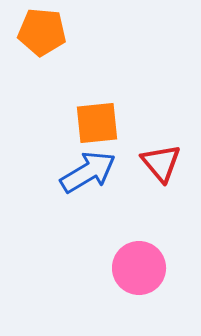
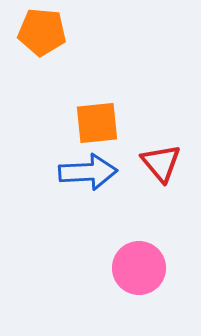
blue arrow: rotated 28 degrees clockwise
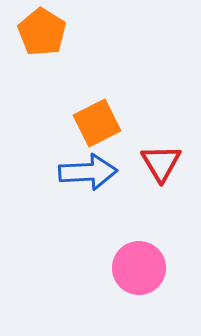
orange pentagon: rotated 27 degrees clockwise
orange square: rotated 21 degrees counterclockwise
red triangle: rotated 9 degrees clockwise
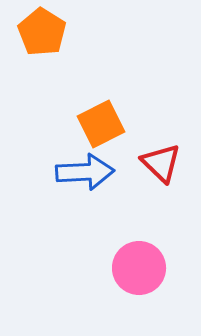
orange square: moved 4 px right, 1 px down
red triangle: rotated 15 degrees counterclockwise
blue arrow: moved 3 px left
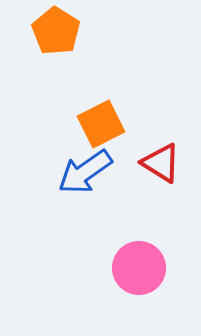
orange pentagon: moved 14 px right, 1 px up
red triangle: rotated 12 degrees counterclockwise
blue arrow: rotated 148 degrees clockwise
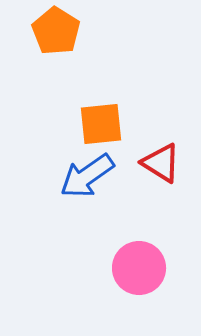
orange square: rotated 21 degrees clockwise
blue arrow: moved 2 px right, 4 px down
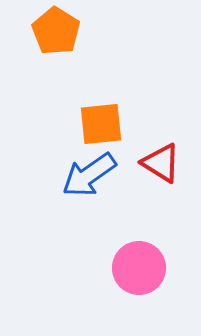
blue arrow: moved 2 px right, 1 px up
